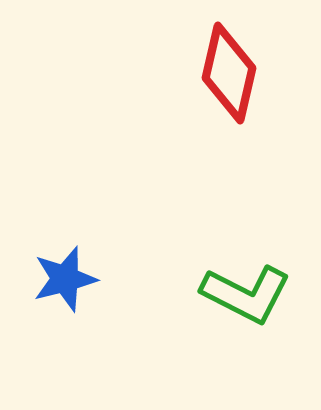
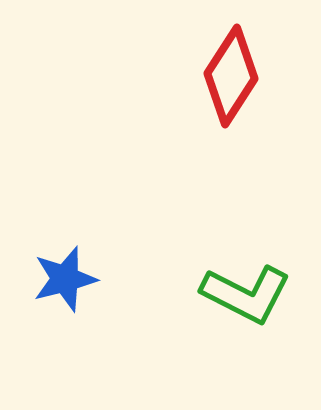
red diamond: moved 2 px right, 3 px down; rotated 20 degrees clockwise
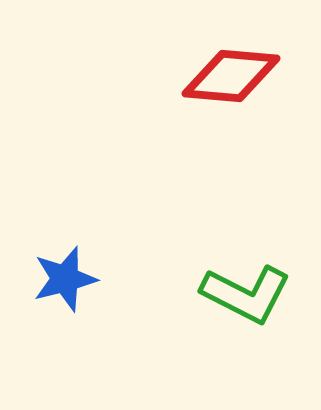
red diamond: rotated 62 degrees clockwise
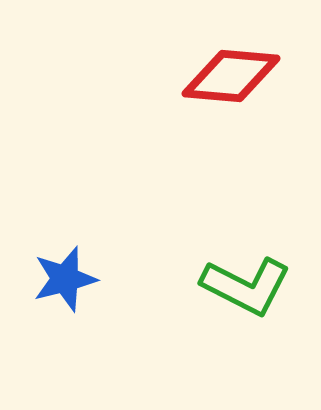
green L-shape: moved 8 px up
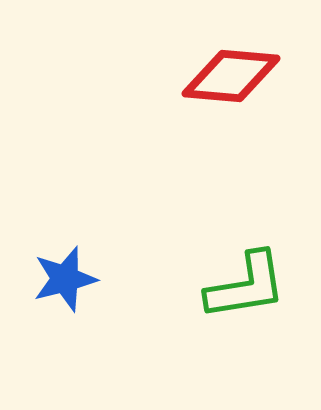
green L-shape: rotated 36 degrees counterclockwise
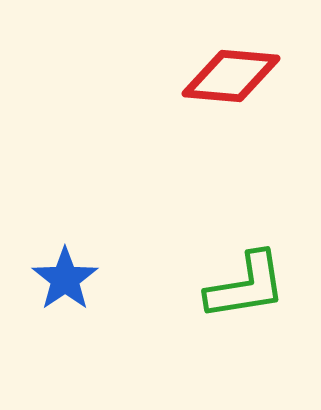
blue star: rotated 20 degrees counterclockwise
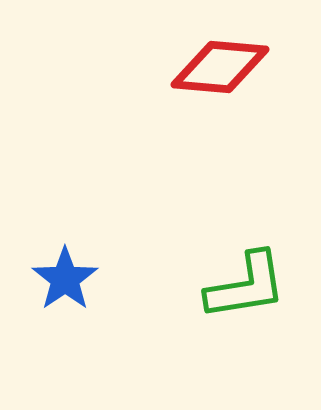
red diamond: moved 11 px left, 9 px up
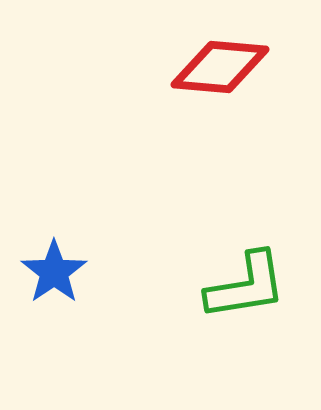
blue star: moved 11 px left, 7 px up
